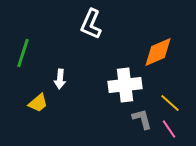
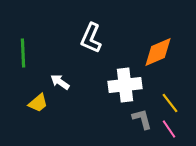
white L-shape: moved 14 px down
green line: rotated 20 degrees counterclockwise
white arrow: moved 3 px down; rotated 120 degrees clockwise
yellow line: rotated 10 degrees clockwise
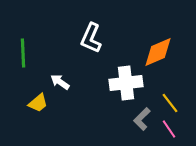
white cross: moved 1 px right, 2 px up
gray L-shape: rotated 120 degrees counterclockwise
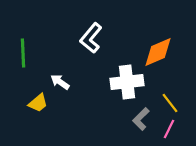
white L-shape: rotated 16 degrees clockwise
white cross: moved 1 px right, 1 px up
gray L-shape: moved 1 px left
pink line: rotated 60 degrees clockwise
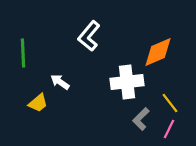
white L-shape: moved 2 px left, 2 px up
